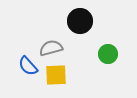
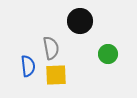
gray semicircle: rotated 95 degrees clockwise
blue semicircle: rotated 145 degrees counterclockwise
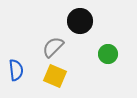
gray semicircle: moved 2 px right, 1 px up; rotated 125 degrees counterclockwise
blue semicircle: moved 12 px left, 4 px down
yellow square: moved 1 px left, 1 px down; rotated 25 degrees clockwise
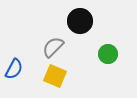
blue semicircle: moved 2 px left, 1 px up; rotated 35 degrees clockwise
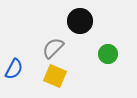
gray semicircle: moved 1 px down
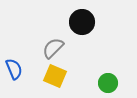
black circle: moved 2 px right, 1 px down
green circle: moved 29 px down
blue semicircle: rotated 50 degrees counterclockwise
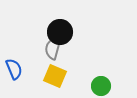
black circle: moved 22 px left, 10 px down
gray semicircle: rotated 30 degrees counterclockwise
green circle: moved 7 px left, 3 px down
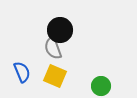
black circle: moved 2 px up
gray semicircle: rotated 35 degrees counterclockwise
blue semicircle: moved 8 px right, 3 px down
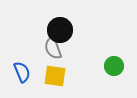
yellow square: rotated 15 degrees counterclockwise
green circle: moved 13 px right, 20 px up
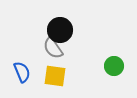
gray semicircle: rotated 15 degrees counterclockwise
